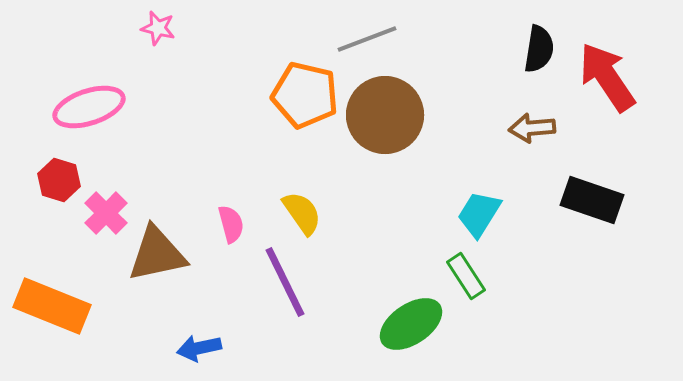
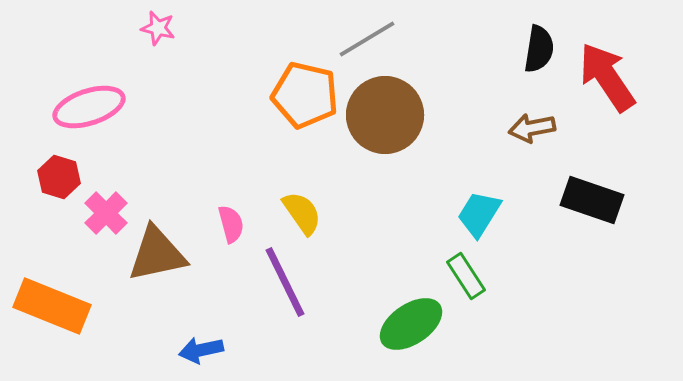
gray line: rotated 10 degrees counterclockwise
brown arrow: rotated 6 degrees counterclockwise
red hexagon: moved 3 px up
blue arrow: moved 2 px right, 2 px down
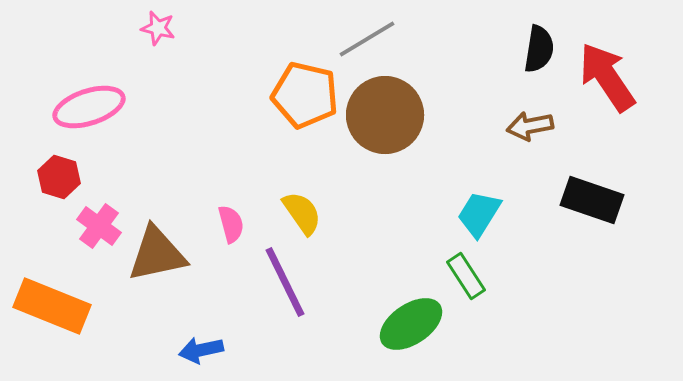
brown arrow: moved 2 px left, 2 px up
pink cross: moved 7 px left, 13 px down; rotated 9 degrees counterclockwise
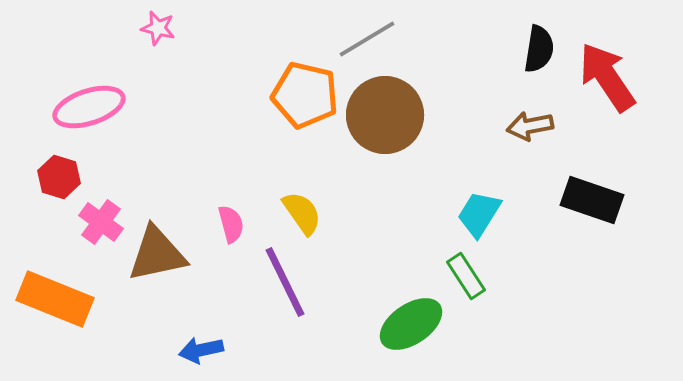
pink cross: moved 2 px right, 4 px up
orange rectangle: moved 3 px right, 7 px up
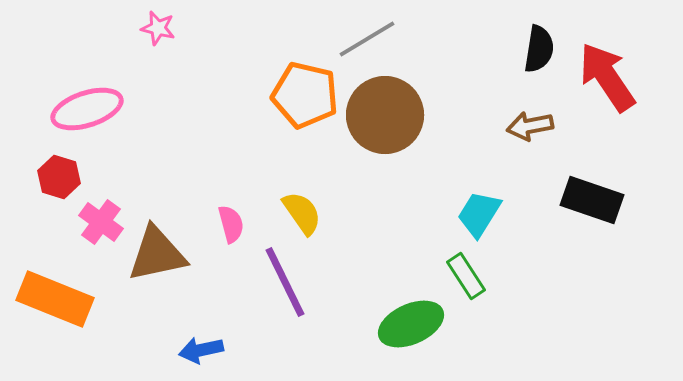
pink ellipse: moved 2 px left, 2 px down
green ellipse: rotated 10 degrees clockwise
